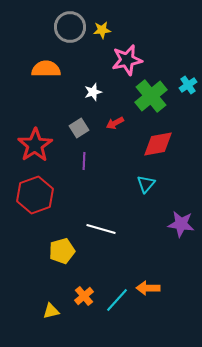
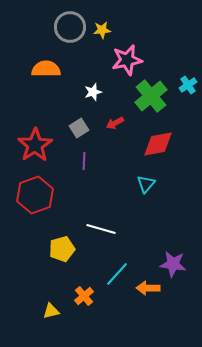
purple star: moved 8 px left, 40 px down
yellow pentagon: moved 2 px up
cyan line: moved 26 px up
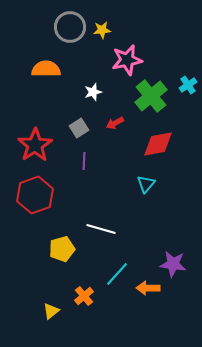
yellow triangle: rotated 24 degrees counterclockwise
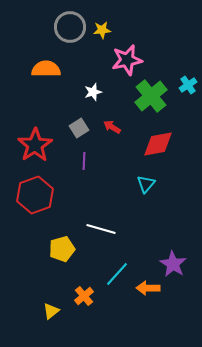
red arrow: moved 3 px left, 4 px down; rotated 60 degrees clockwise
purple star: rotated 24 degrees clockwise
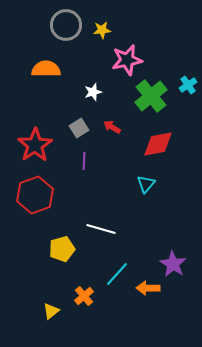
gray circle: moved 4 px left, 2 px up
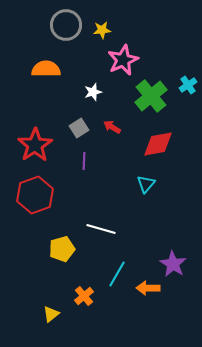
pink star: moved 4 px left; rotated 12 degrees counterclockwise
cyan line: rotated 12 degrees counterclockwise
yellow triangle: moved 3 px down
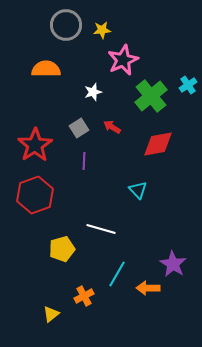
cyan triangle: moved 8 px left, 6 px down; rotated 24 degrees counterclockwise
orange cross: rotated 12 degrees clockwise
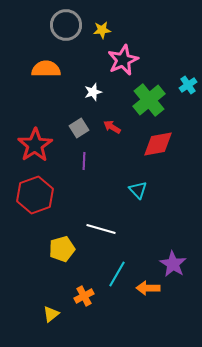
green cross: moved 2 px left, 4 px down
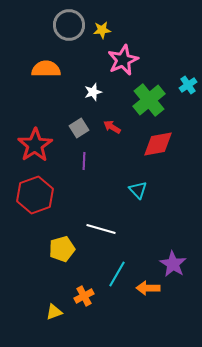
gray circle: moved 3 px right
yellow triangle: moved 3 px right, 2 px up; rotated 18 degrees clockwise
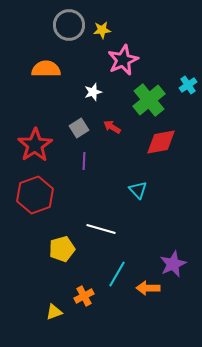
red diamond: moved 3 px right, 2 px up
purple star: rotated 16 degrees clockwise
